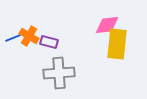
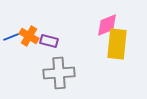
pink diamond: rotated 15 degrees counterclockwise
blue line: moved 2 px left, 1 px up
purple rectangle: moved 1 px up
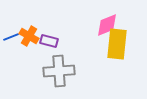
gray cross: moved 2 px up
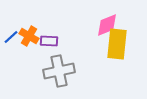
blue line: rotated 21 degrees counterclockwise
purple rectangle: rotated 12 degrees counterclockwise
gray cross: rotated 8 degrees counterclockwise
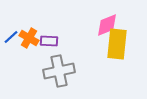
orange cross: moved 2 px down
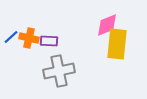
orange cross: rotated 18 degrees counterclockwise
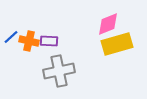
pink diamond: moved 1 px right, 1 px up
orange cross: moved 3 px down
yellow rectangle: rotated 68 degrees clockwise
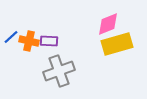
gray cross: rotated 8 degrees counterclockwise
